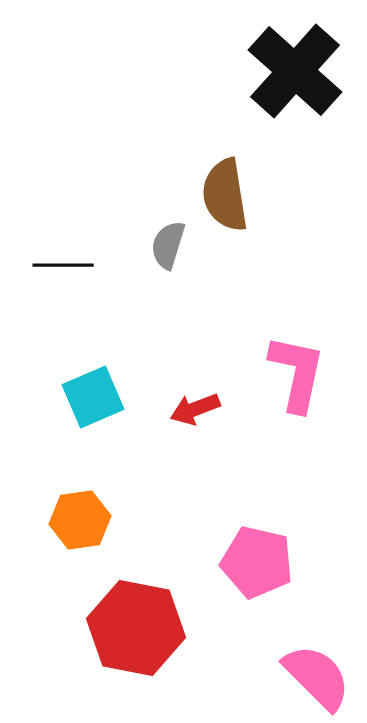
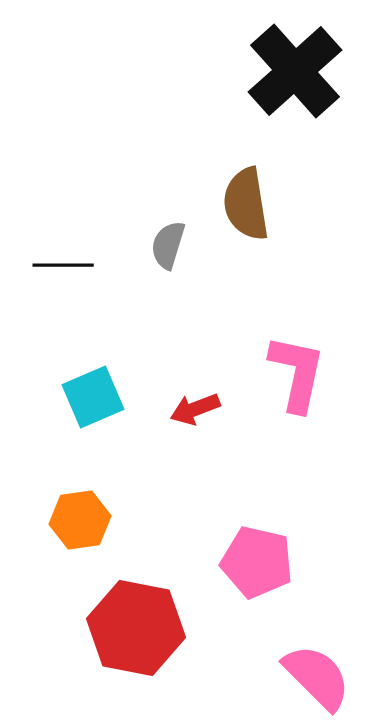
black cross: rotated 6 degrees clockwise
brown semicircle: moved 21 px right, 9 px down
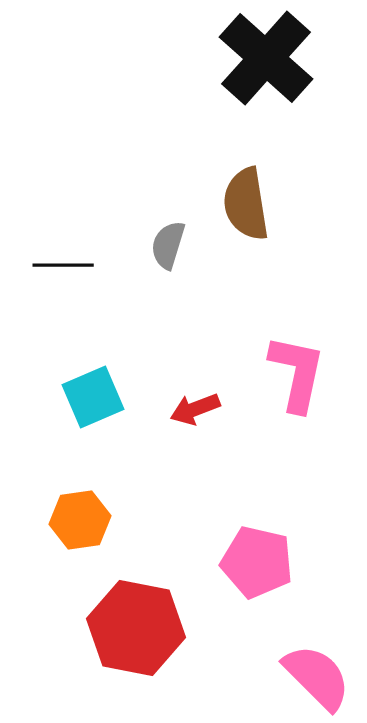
black cross: moved 29 px left, 13 px up; rotated 6 degrees counterclockwise
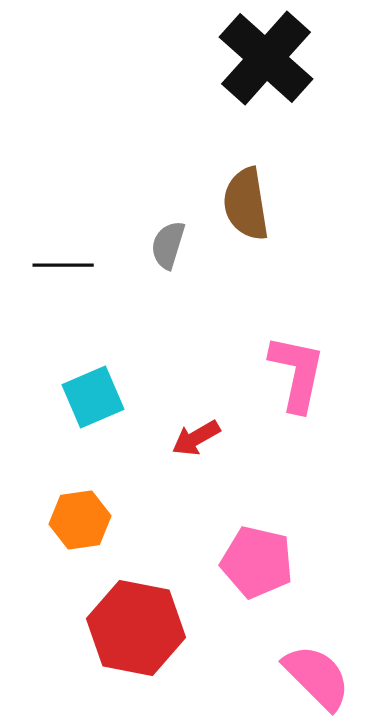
red arrow: moved 1 px right, 29 px down; rotated 9 degrees counterclockwise
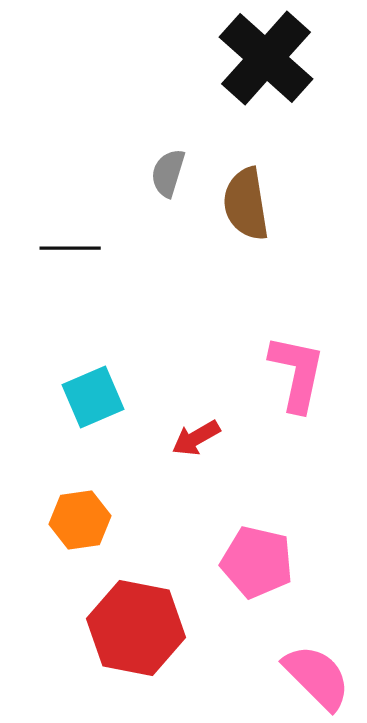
gray semicircle: moved 72 px up
black line: moved 7 px right, 17 px up
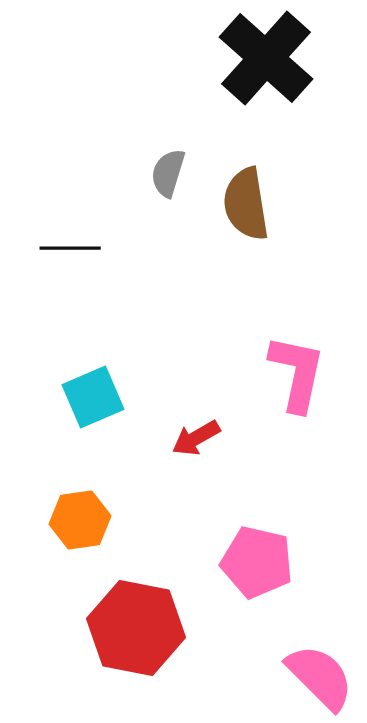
pink semicircle: moved 3 px right
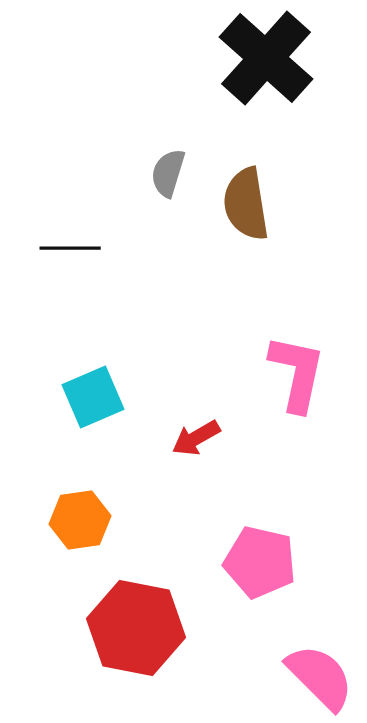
pink pentagon: moved 3 px right
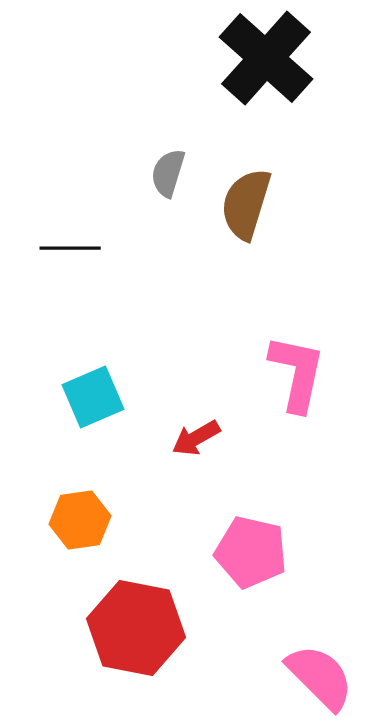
brown semicircle: rotated 26 degrees clockwise
pink pentagon: moved 9 px left, 10 px up
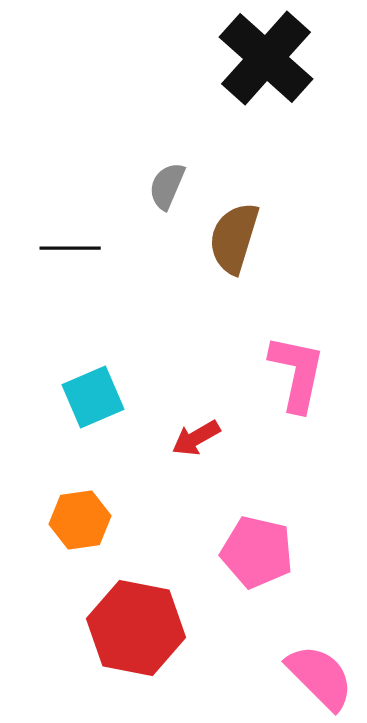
gray semicircle: moved 1 px left, 13 px down; rotated 6 degrees clockwise
brown semicircle: moved 12 px left, 34 px down
pink pentagon: moved 6 px right
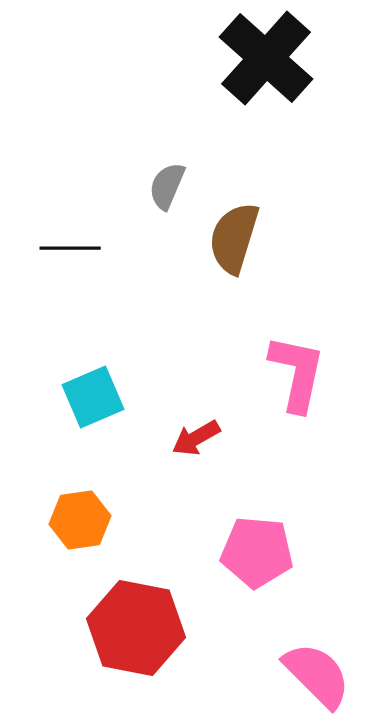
pink pentagon: rotated 8 degrees counterclockwise
pink semicircle: moved 3 px left, 2 px up
